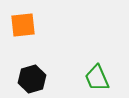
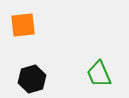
green trapezoid: moved 2 px right, 4 px up
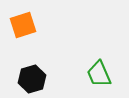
orange square: rotated 12 degrees counterclockwise
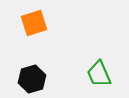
orange square: moved 11 px right, 2 px up
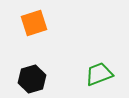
green trapezoid: rotated 92 degrees clockwise
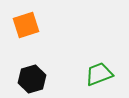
orange square: moved 8 px left, 2 px down
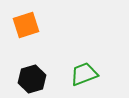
green trapezoid: moved 15 px left
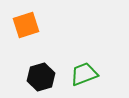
black hexagon: moved 9 px right, 2 px up
